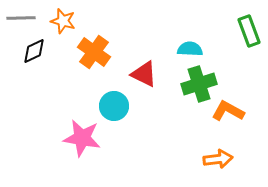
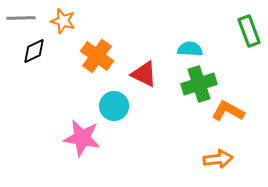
orange cross: moved 3 px right, 4 px down
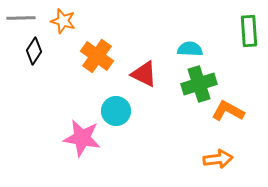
green rectangle: rotated 16 degrees clockwise
black diamond: rotated 32 degrees counterclockwise
cyan circle: moved 2 px right, 5 px down
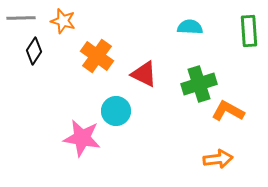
cyan semicircle: moved 22 px up
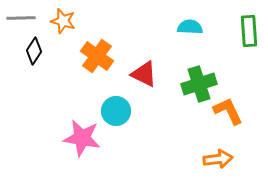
orange L-shape: rotated 36 degrees clockwise
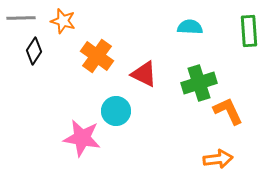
green cross: moved 1 px up
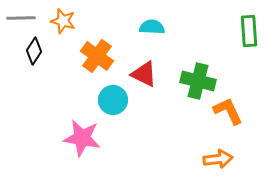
cyan semicircle: moved 38 px left
green cross: moved 1 px left, 2 px up; rotated 32 degrees clockwise
cyan circle: moved 3 px left, 11 px up
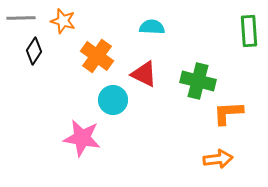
orange L-shape: moved 2 px down; rotated 68 degrees counterclockwise
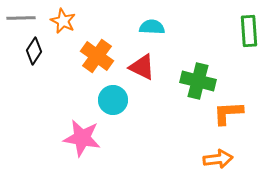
orange star: rotated 10 degrees clockwise
red triangle: moved 2 px left, 7 px up
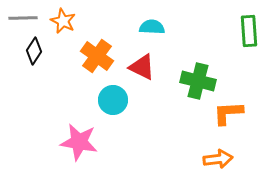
gray line: moved 2 px right
pink star: moved 3 px left, 4 px down
